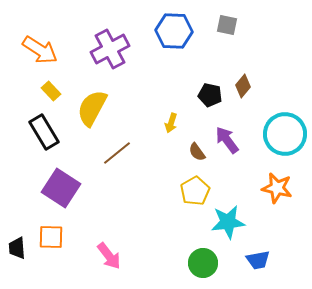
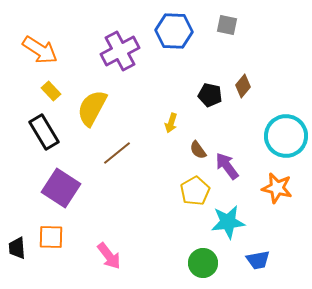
purple cross: moved 10 px right, 2 px down
cyan circle: moved 1 px right, 2 px down
purple arrow: moved 26 px down
brown semicircle: moved 1 px right, 2 px up
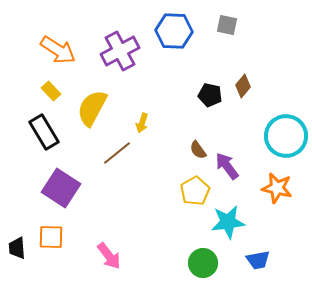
orange arrow: moved 18 px right
yellow arrow: moved 29 px left
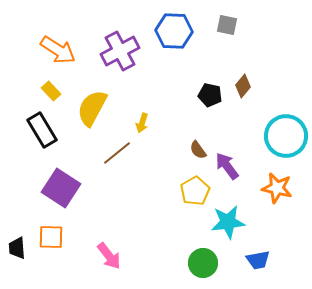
black rectangle: moved 2 px left, 2 px up
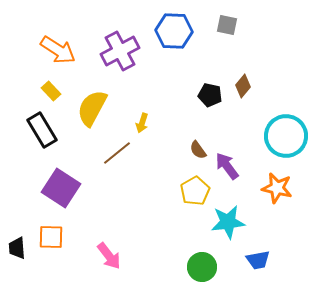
green circle: moved 1 px left, 4 px down
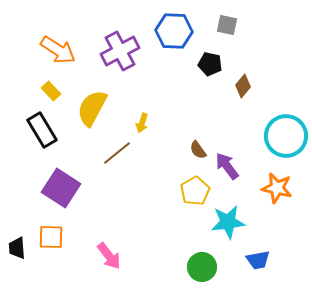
black pentagon: moved 31 px up
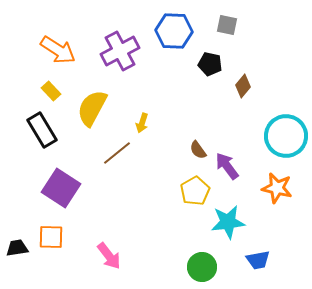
black trapezoid: rotated 85 degrees clockwise
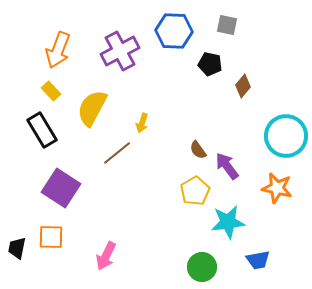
orange arrow: rotated 78 degrees clockwise
black trapezoid: rotated 70 degrees counterclockwise
pink arrow: moved 3 px left; rotated 64 degrees clockwise
